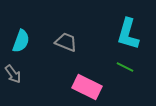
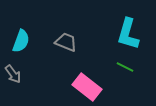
pink rectangle: rotated 12 degrees clockwise
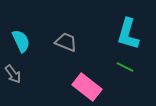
cyan semicircle: rotated 45 degrees counterclockwise
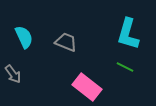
cyan semicircle: moved 3 px right, 4 px up
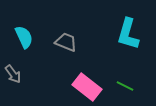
green line: moved 19 px down
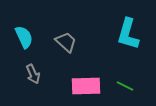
gray trapezoid: rotated 20 degrees clockwise
gray arrow: moved 20 px right; rotated 12 degrees clockwise
pink rectangle: moved 1 px left, 1 px up; rotated 40 degrees counterclockwise
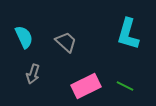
gray arrow: rotated 42 degrees clockwise
pink rectangle: rotated 24 degrees counterclockwise
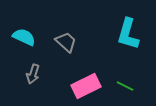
cyan semicircle: rotated 40 degrees counterclockwise
